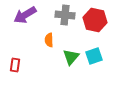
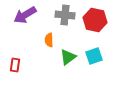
green triangle: moved 3 px left; rotated 12 degrees clockwise
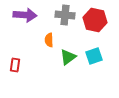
purple arrow: rotated 145 degrees counterclockwise
